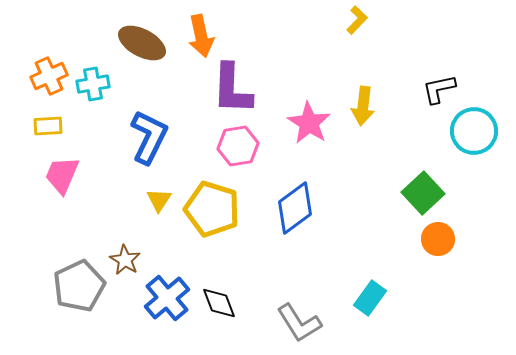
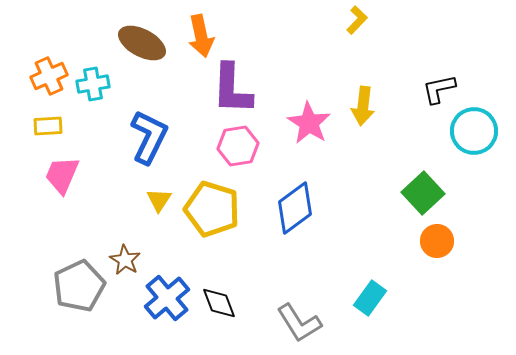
orange circle: moved 1 px left, 2 px down
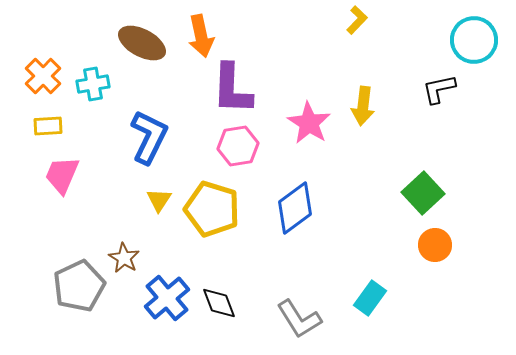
orange cross: moved 6 px left; rotated 21 degrees counterclockwise
cyan circle: moved 91 px up
orange circle: moved 2 px left, 4 px down
brown star: moved 1 px left, 2 px up
gray L-shape: moved 4 px up
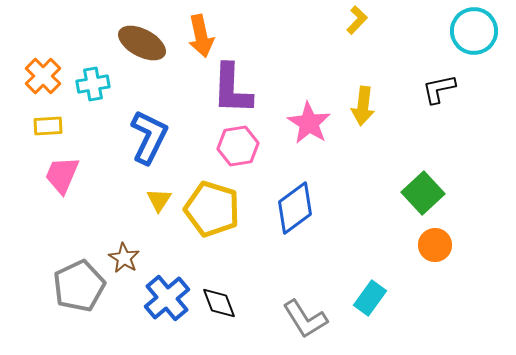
cyan circle: moved 9 px up
gray L-shape: moved 6 px right
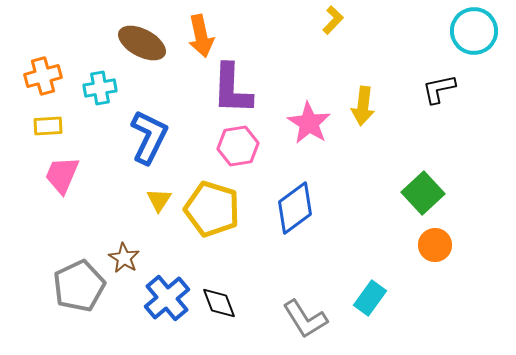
yellow L-shape: moved 24 px left
orange cross: rotated 30 degrees clockwise
cyan cross: moved 7 px right, 4 px down
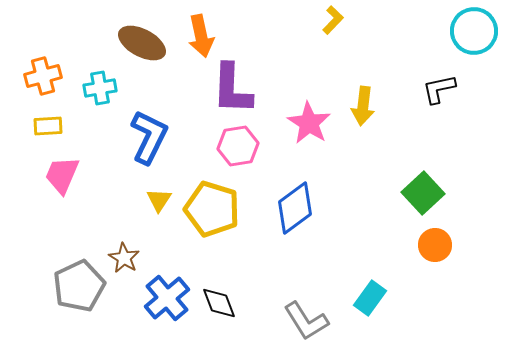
gray L-shape: moved 1 px right, 2 px down
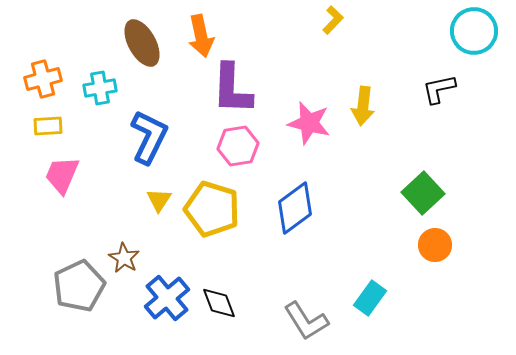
brown ellipse: rotated 33 degrees clockwise
orange cross: moved 3 px down
pink star: rotated 18 degrees counterclockwise
